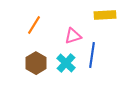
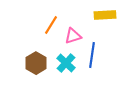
orange line: moved 17 px right
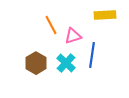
orange line: rotated 60 degrees counterclockwise
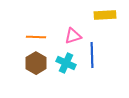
orange line: moved 15 px left, 12 px down; rotated 60 degrees counterclockwise
blue line: rotated 10 degrees counterclockwise
cyan cross: rotated 18 degrees counterclockwise
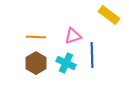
yellow rectangle: moved 4 px right; rotated 40 degrees clockwise
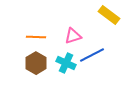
blue line: rotated 65 degrees clockwise
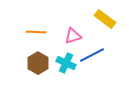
yellow rectangle: moved 4 px left, 4 px down
orange line: moved 5 px up
brown hexagon: moved 2 px right
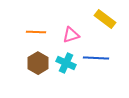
pink triangle: moved 2 px left, 1 px up
blue line: moved 4 px right, 3 px down; rotated 30 degrees clockwise
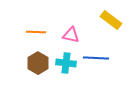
yellow rectangle: moved 6 px right, 1 px down
pink triangle: rotated 30 degrees clockwise
cyan cross: rotated 18 degrees counterclockwise
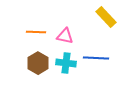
yellow rectangle: moved 5 px left, 3 px up; rotated 10 degrees clockwise
pink triangle: moved 6 px left, 1 px down
